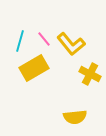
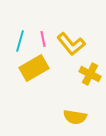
pink line: moved 1 px left; rotated 28 degrees clockwise
yellow semicircle: rotated 15 degrees clockwise
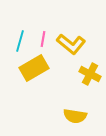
pink line: rotated 21 degrees clockwise
yellow L-shape: rotated 12 degrees counterclockwise
yellow semicircle: moved 1 px up
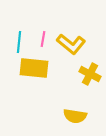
cyan line: moved 1 px left, 1 px down; rotated 10 degrees counterclockwise
yellow rectangle: rotated 36 degrees clockwise
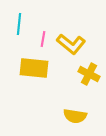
cyan line: moved 18 px up
yellow cross: moved 1 px left
